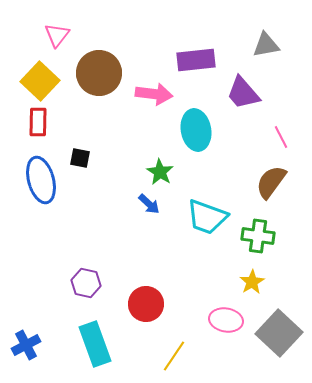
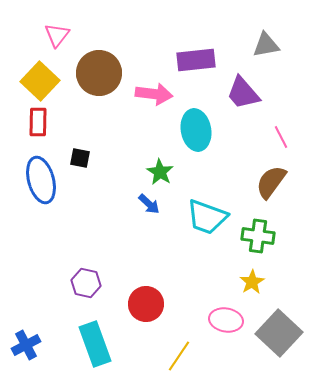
yellow line: moved 5 px right
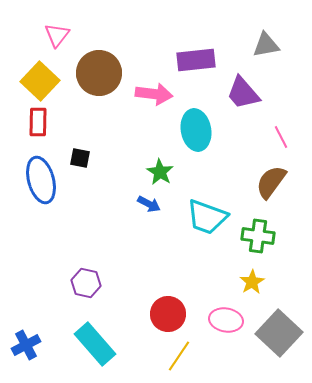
blue arrow: rotated 15 degrees counterclockwise
red circle: moved 22 px right, 10 px down
cyan rectangle: rotated 21 degrees counterclockwise
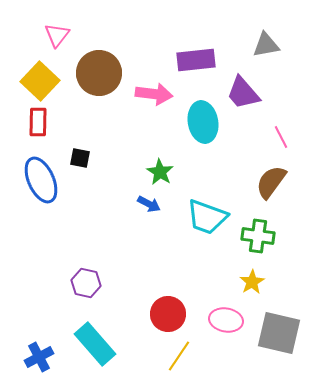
cyan ellipse: moved 7 px right, 8 px up
blue ellipse: rotated 9 degrees counterclockwise
gray square: rotated 30 degrees counterclockwise
blue cross: moved 13 px right, 12 px down
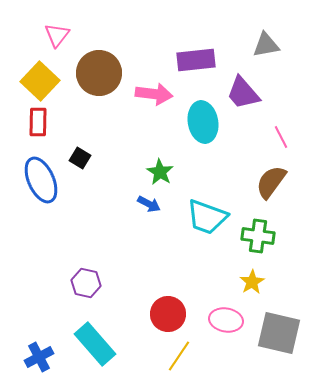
black square: rotated 20 degrees clockwise
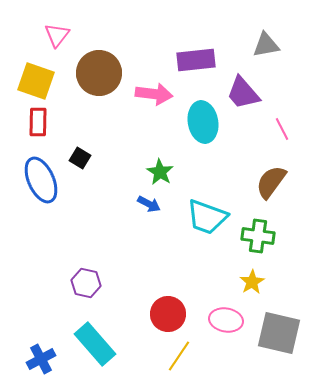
yellow square: moved 4 px left; rotated 24 degrees counterclockwise
pink line: moved 1 px right, 8 px up
blue cross: moved 2 px right, 2 px down
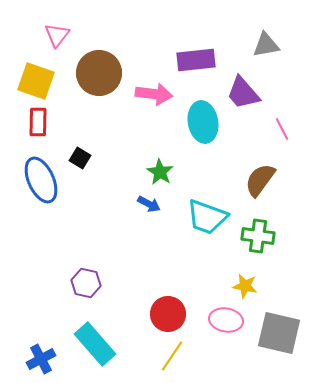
brown semicircle: moved 11 px left, 2 px up
yellow star: moved 7 px left, 4 px down; rotated 30 degrees counterclockwise
yellow line: moved 7 px left
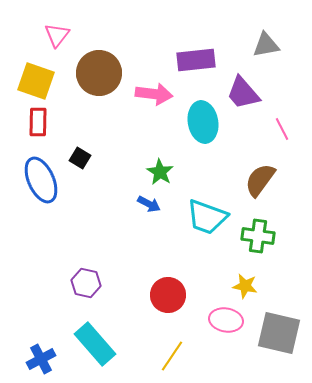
red circle: moved 19 px up
